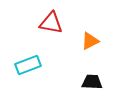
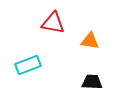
red triangle: moved 2 px right
orange triangle: rotated 36 degrees clockwise
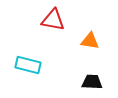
red triangle: moved 3 px up
cyan rectangle: rotated 35 degrees clockwise
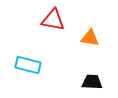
orange triangle: moved 3 px up
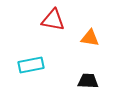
cyan rectangle: moved 3 px right; rotated 25 degrees counterclockwise
black trapezoid: moved 4 px left, 1 px up
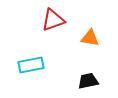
red triangle: rotated 30 degrees counterclockwise
black trapezoid: rotated 15 degrees counterclockwise
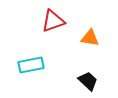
red triangle: moved 1 px down
black trapezoid: rotated 55 degrees clockwise
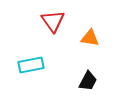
red triangle: rotated 45 degrees counterclockwise
black trapezoid: rotated 75 degrees clockwise
